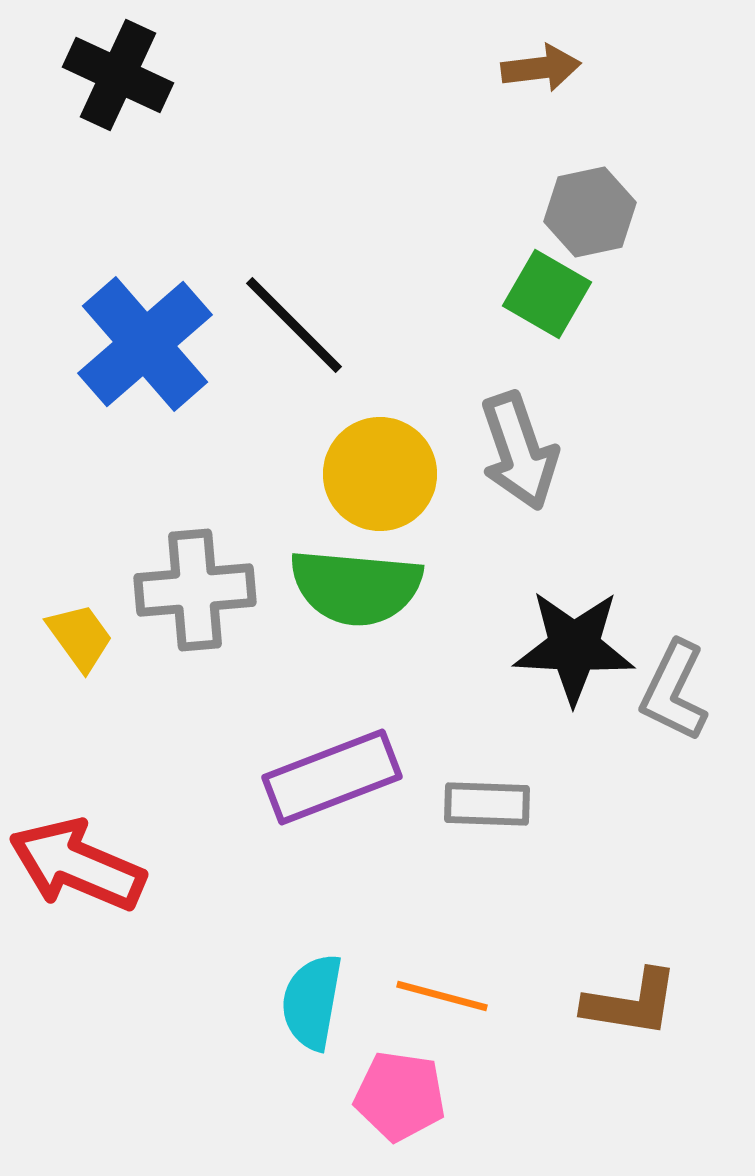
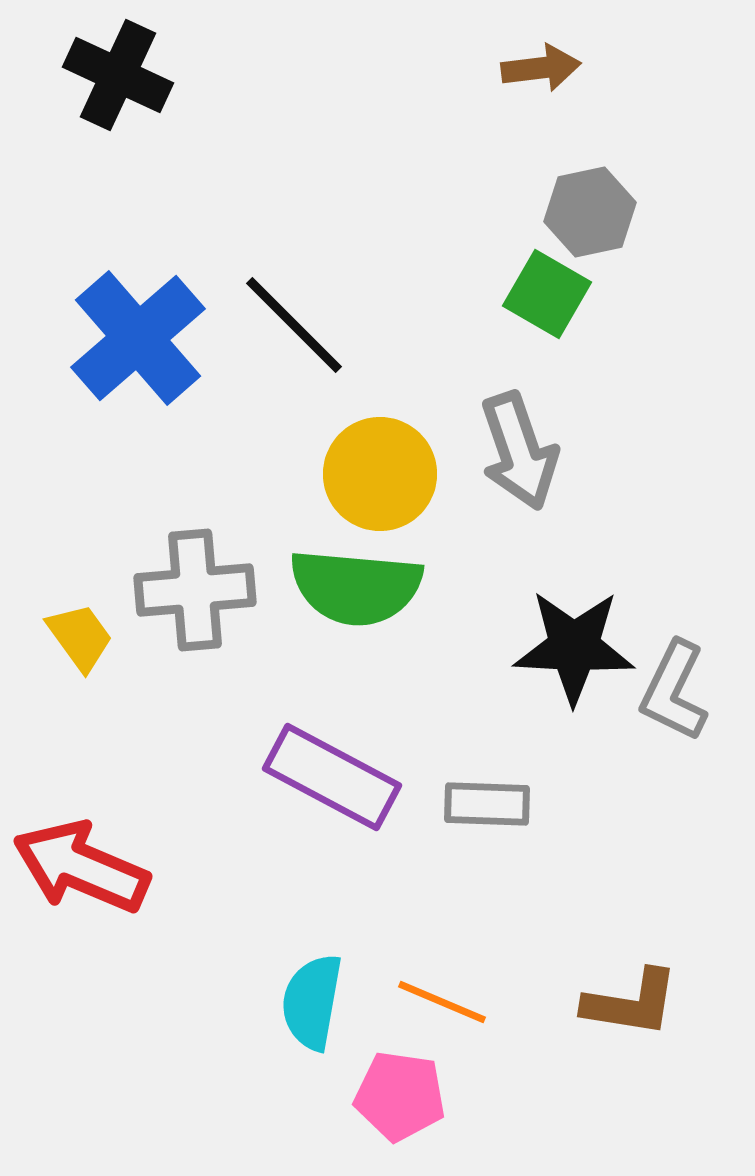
blue cross: moved 7 px left, 6 px up
purple rectangle: rotated 49 degrees clockwise
red arrow: moved 4 px right, 2 px down
orange line: moved 6 px down; rotated 8 degrees clockwise
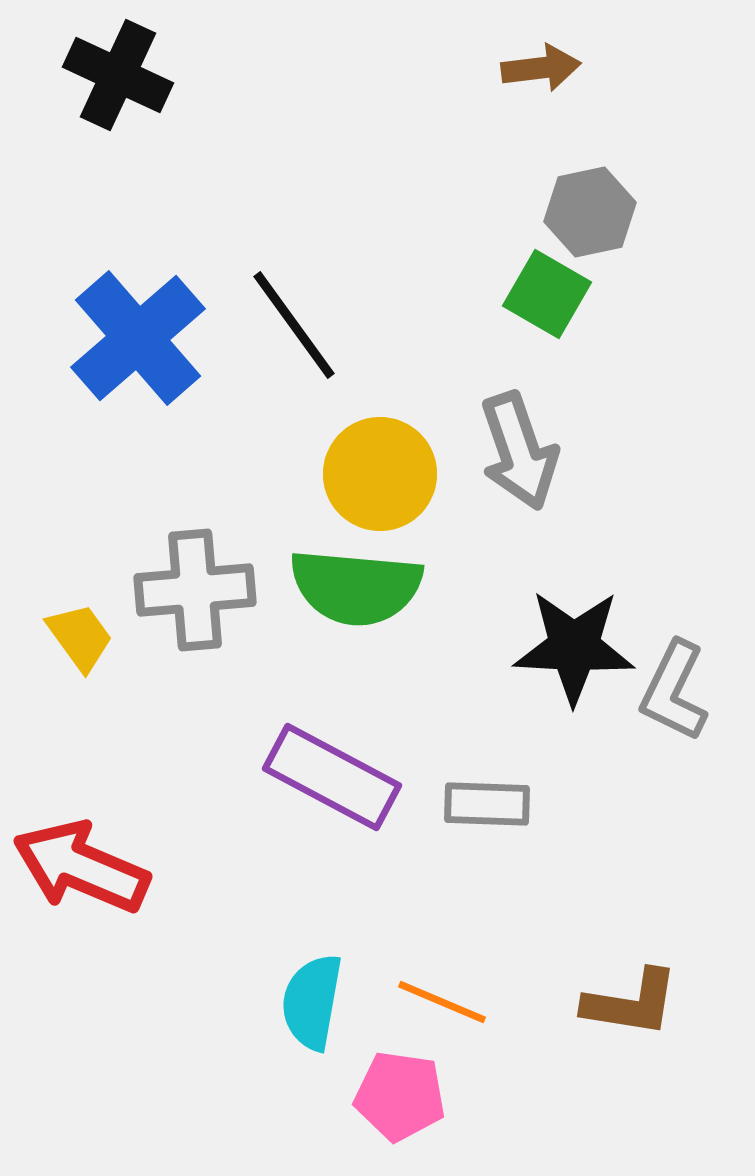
black line: rotated 9 degrees clockwise
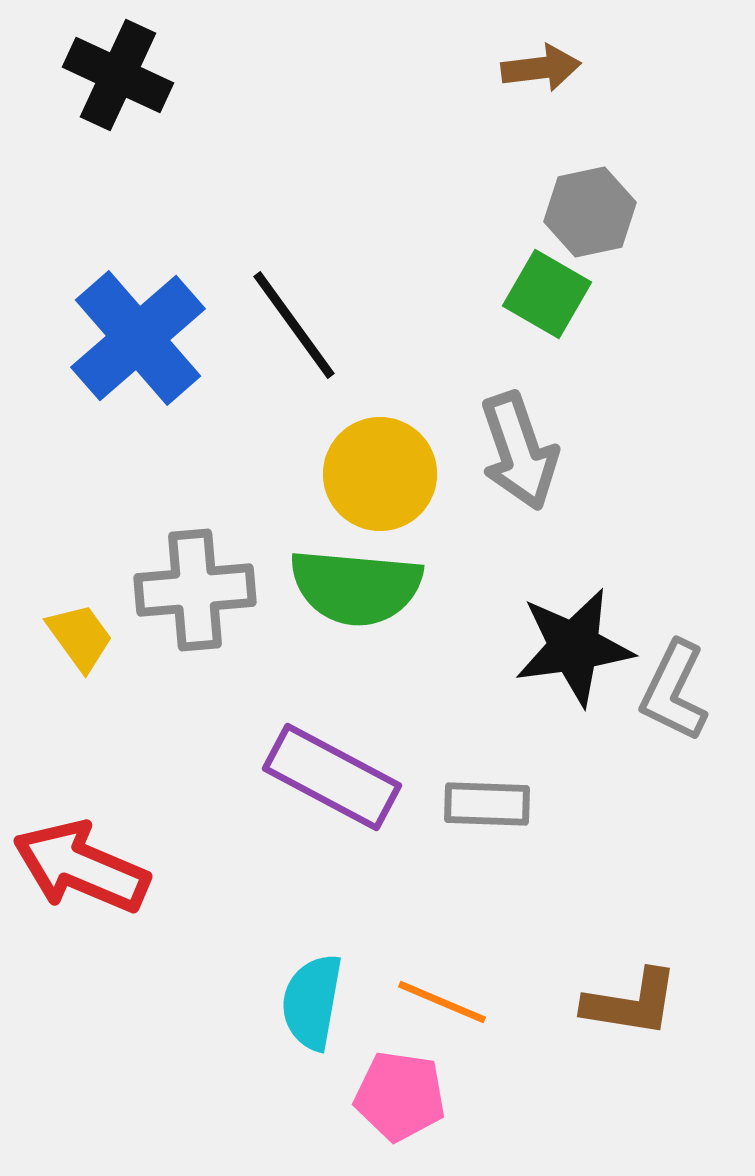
black star: rotated 11 degrees counterclockwise
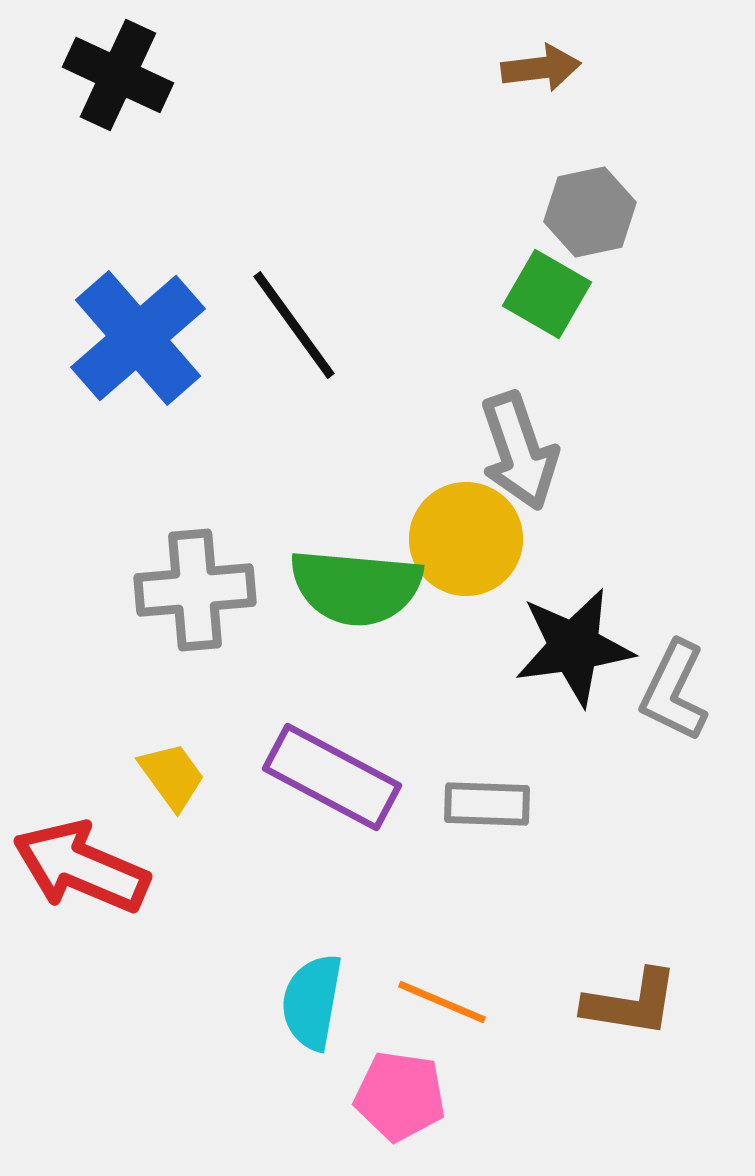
yellow circle: moved 86 px right, 65 px down
yellow trapezoid: moved 92 px right, 139 px down
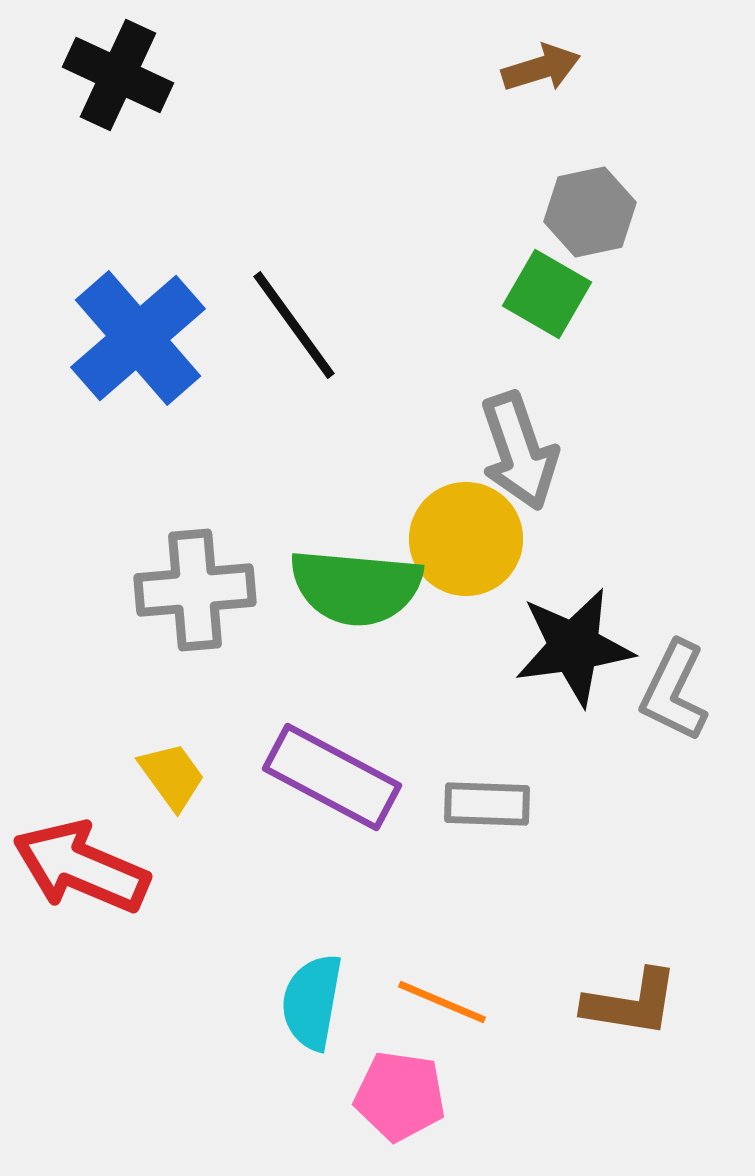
brown arrow: rotated 10 degrees counterclockwise
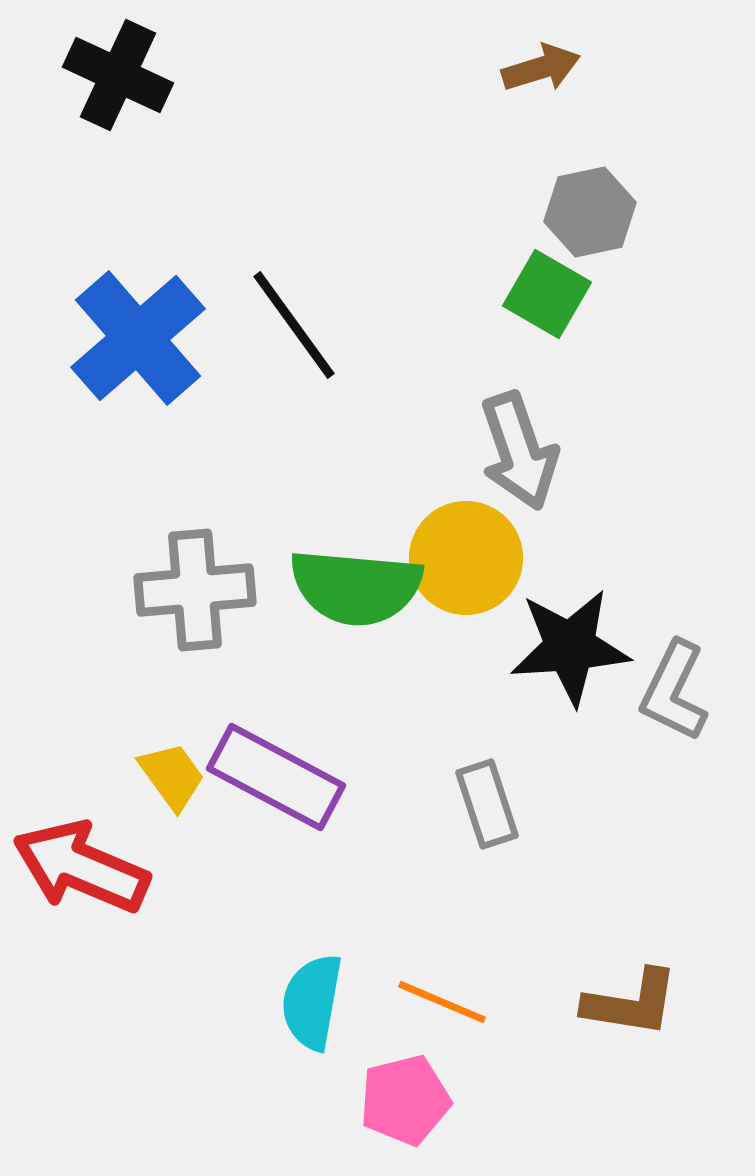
yellow circle: moved 19 px down
black star: moved 4 px left; rotated 4 degrees clockwise
purple rectangle: moved 56 px left
gray rectangle: rotated 70 degrees clockwise
pink pentagon: moved 5 px right, 4 px down; rotated 22 degrees counterclockwise
